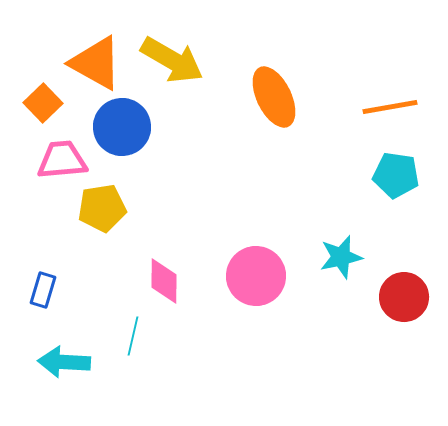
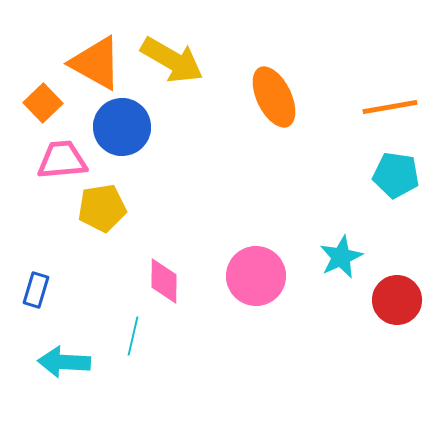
cyan star: rotated 12 degrees counterclockwise
blue rectangle: moved 7 px left
red circle: moved 7 px left, 3 px down
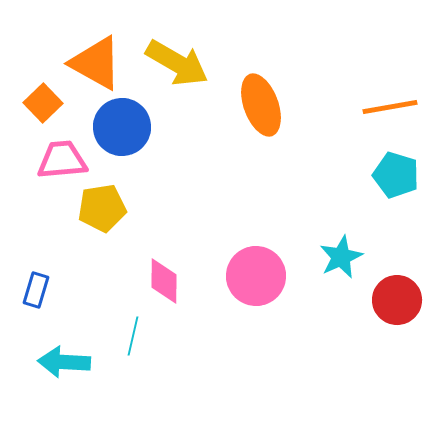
yellow arrow: moved 5 px right, 3 px down
orange ellipse: moved 13 px left, 8 px down; rotated 6 degrees clockwise
cyan pentagon: rotated 9 degrees clockwise
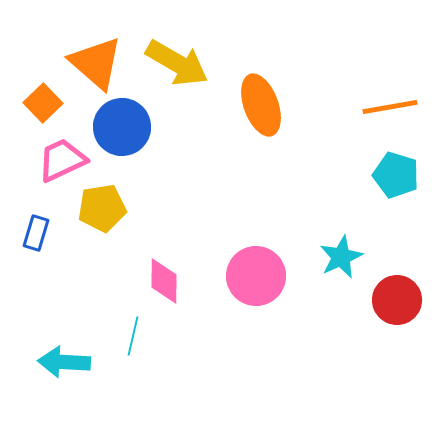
orange triangle: rotated 12 degrees clockwise
pink trapezoid: rotated 20 degrees counterclockwise
blue rectangle: moved 57 px up
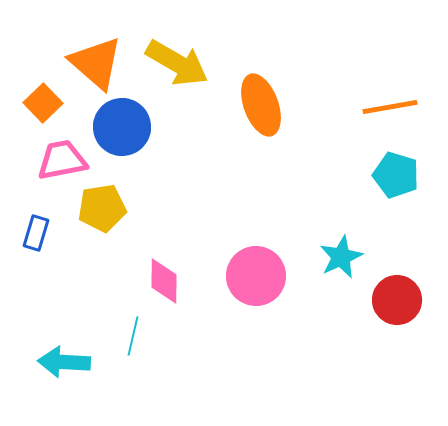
pink trapezoid: rotated 14 degrees clockwise
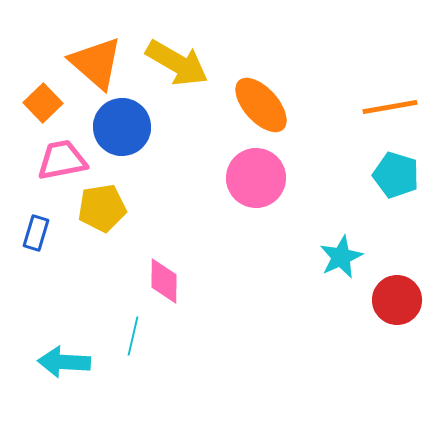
orange ellipse: rotated 22 degrees counterclockwise
pink circle: moved 98 px up
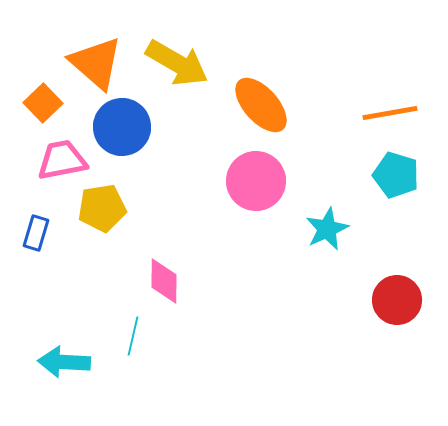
orange line: moved 6 px down
pink circle: moved 3 px down
cyan star: moved 14 px left, 28 px up
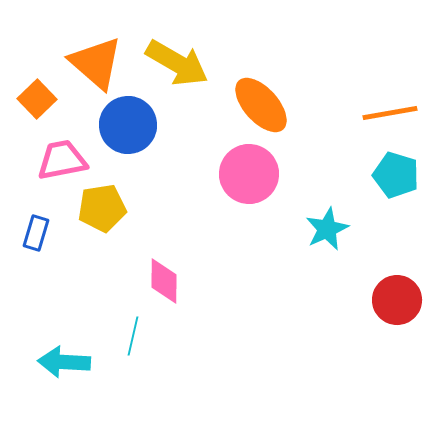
orange square: moved 6 px left, 4 px up
blue circle: moved 6 px right, 2 px up
pink circle: moved 7 px left, 7 px up
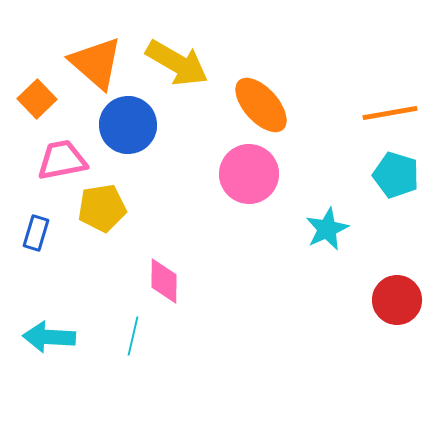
cyan arrow: moved 15 px left, 25 px up
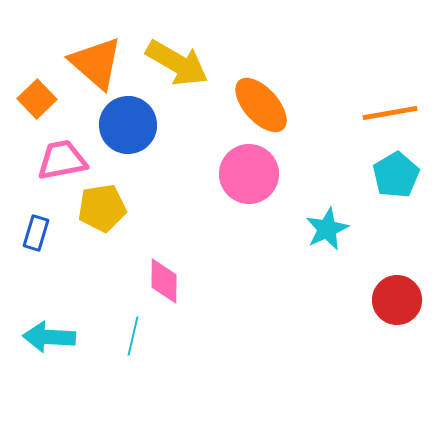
cyan pentagon: rotated 24 degrees clockwise
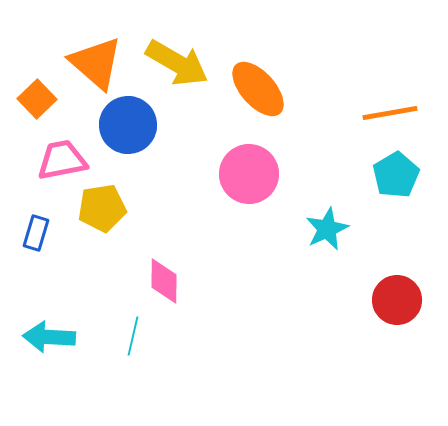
orange ellipse: moved 3 px left, 16 px up
